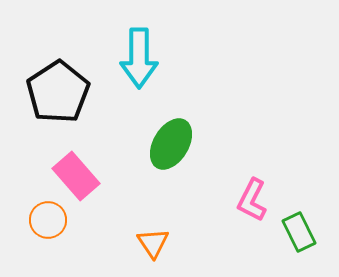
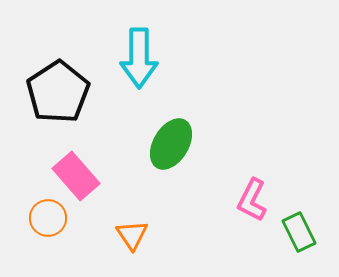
orange circle: moved 2 px up
orange triangle: moved 21 px left, 8 px up
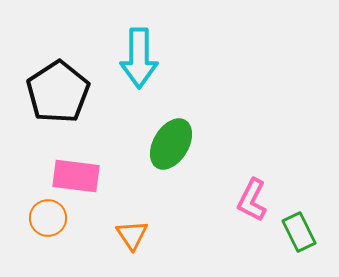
pink rectangle: rotated 42 degrees counterclockwise
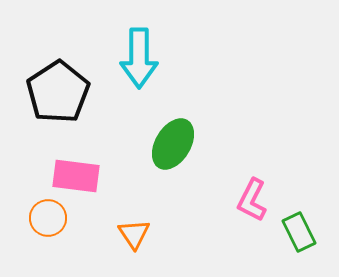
green ellipse: moved 2 px right
orange triangle: moved 2 px right, 1 px up
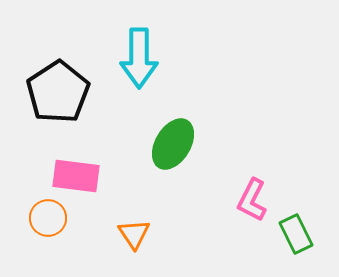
green rectangle: moved 3 px left, 2 px down
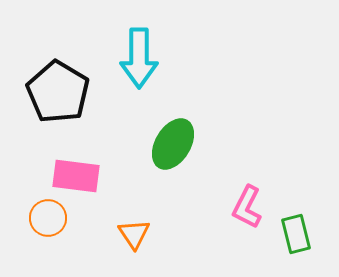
black pentagon: rotated 8 degrees counterclockwise
pink L-shape: moved 5 px left, 7 px down
green rectangle: rotated 12 degrees clockwise
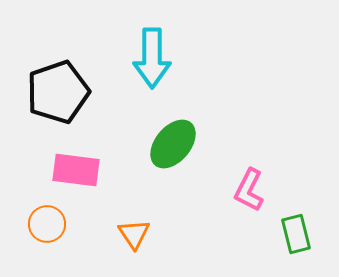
cyan arrow: moved 13 px right
black pentagon: rotated 22 degrees clockwise
green ellipse: rotated 9 degrees clockwise
pink rectangle: moved 6 px up
pink L-shape: moved 2 px right, 17 px up
orange circle: moved 1 px left, 6 px down
